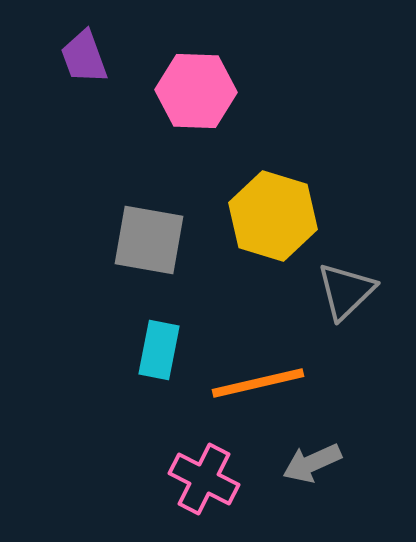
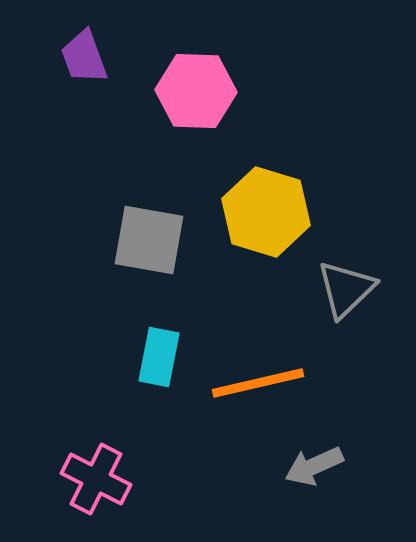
yellow hexagon: moved 7 px left, 4 px up
gray triangle: moved 2 px up
cyan rectangle: moved 7 px down
gray arrow: moved 2 px right, 3 px down
pink cross: moved 108 px left
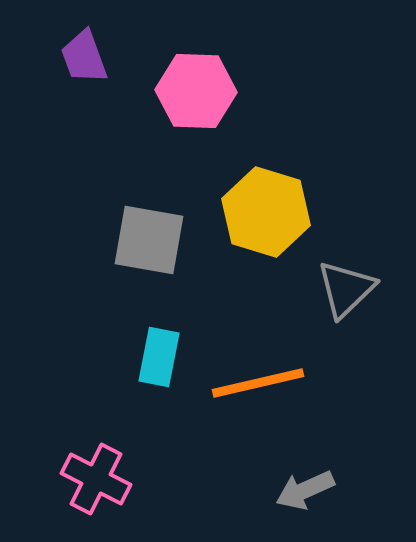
gray arrow: moved 9 px left, 24 px down
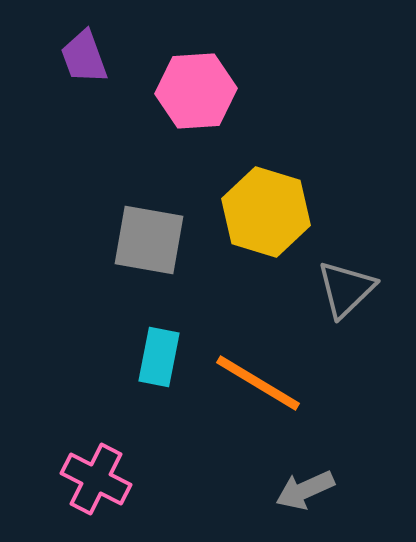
pink hexagon: rotated 6 degrees counterclockwise
orange line: rotated 44 degrees clockwise
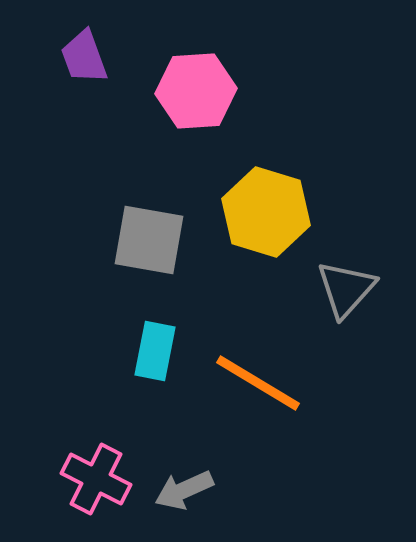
gray triangle: rotated 4 degrees counterclockwise
cyan rectangle: moved 4 px left, 6 px up
gray arrow: moved 121 px left
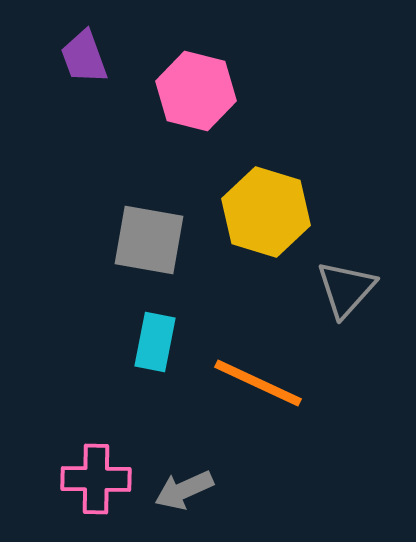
pink hexagon: rotated 18 degrees clockwise
cyan rectangle: moved 9 px up
orange line: rotated 6 degrees counterclockwise
pink cross: rotated 26 degrees counterclockwise
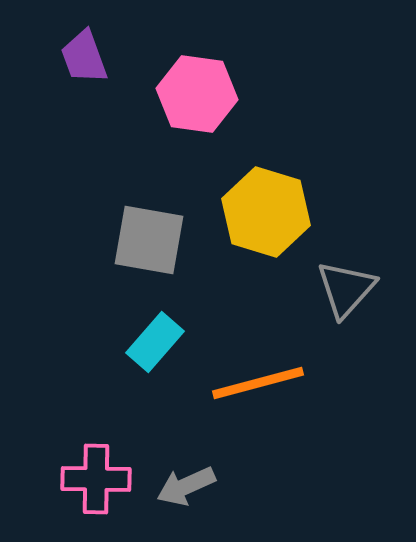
pink hexagon: moved 1 px right, 3 px down; rotated 6 degrees counterclockwise
cyan rectangle: rotated 30 degrees clockwise
orange line: rotated 40 degrees counterclockwise
gray arrow: moved 2 px right, 4 px up
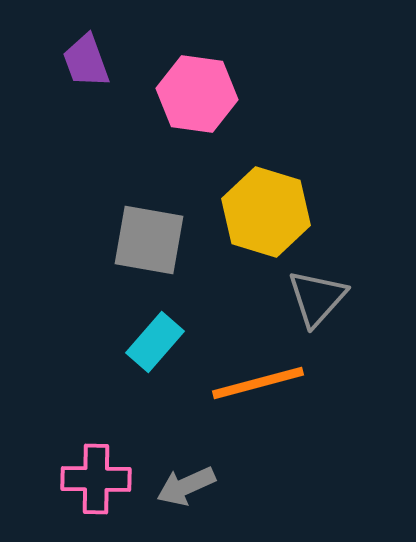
purple trapezoid: moved 2 px right, 4 px down
gray triangle: moved 29 px left, 9 px down
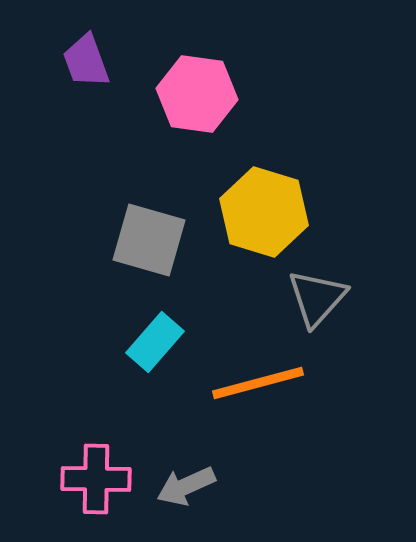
yellow hexagon: moved 2 px left
gray square: rotated 6 degrees clockwise
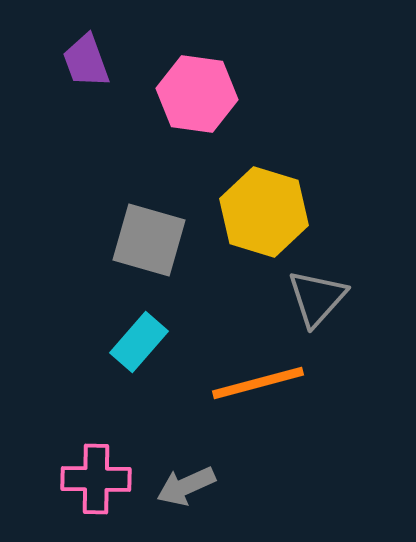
cyan rectangle: moved 16 px left
